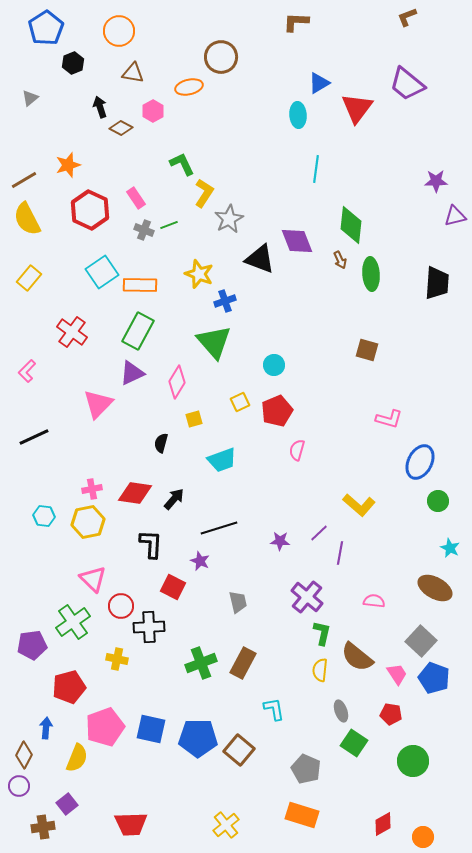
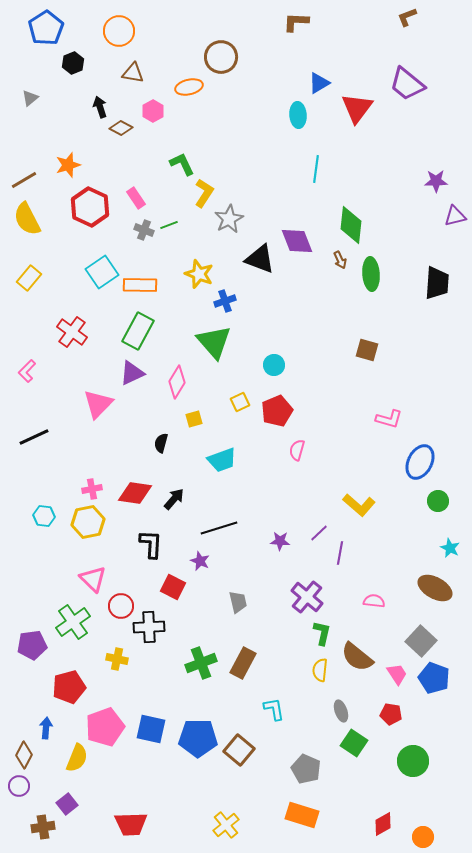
red hexagon at (90, 210): moved 3 px up
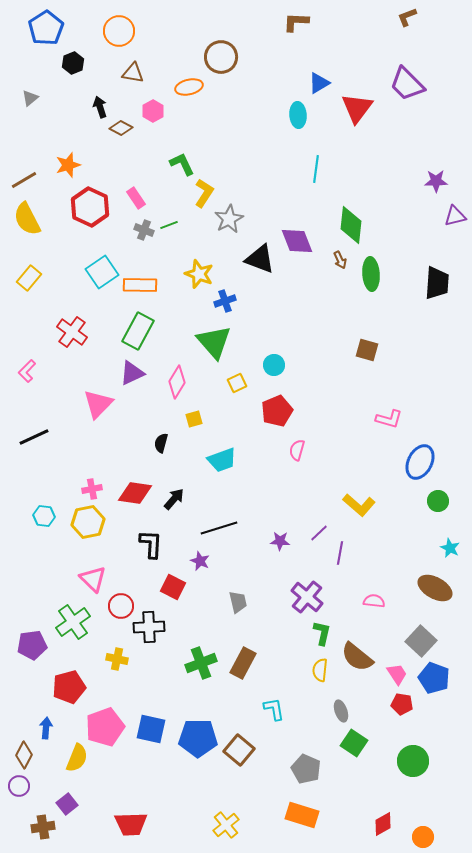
purple trapezoid at (407, 84): rotated 6 degrees clockwise
yellow square at (240, 402): moved 3 px left, 19 px up
red pentagon at (391, 714): moved 11 px right, 10 px up
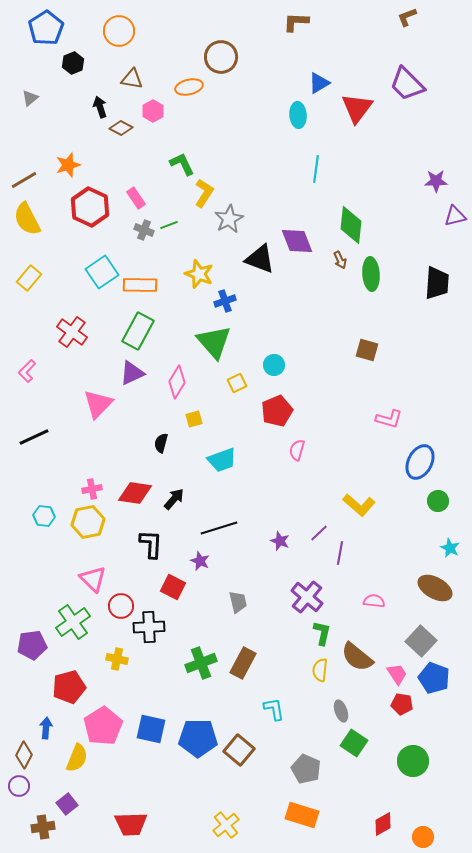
brown triangle at (133, 73): moved 1 px left, 6 px down
purple star at (280, 541): rotated 18 degrees clockwise
pink pentagon at (105, 727): moved 2 px left, 1 px up; rotated 12 degrees counterclockwise
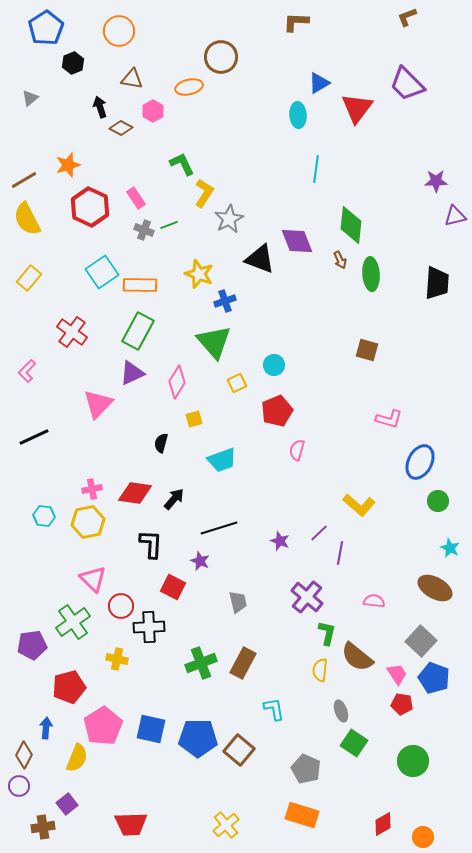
green L-shape at (322, 633): moved 5 px right
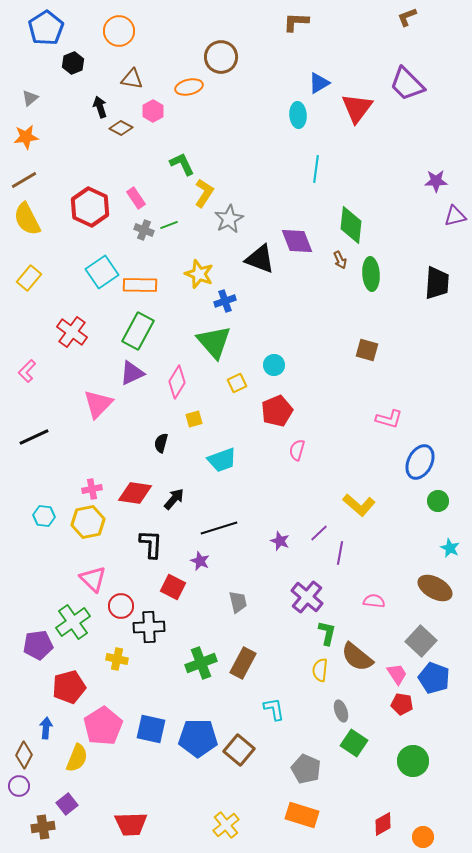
orange star at (68, 165): moved 42 px left, 28 px up; rotated 10 degrees clockwise
purple pentagon at (32, 645): moved 6 px right
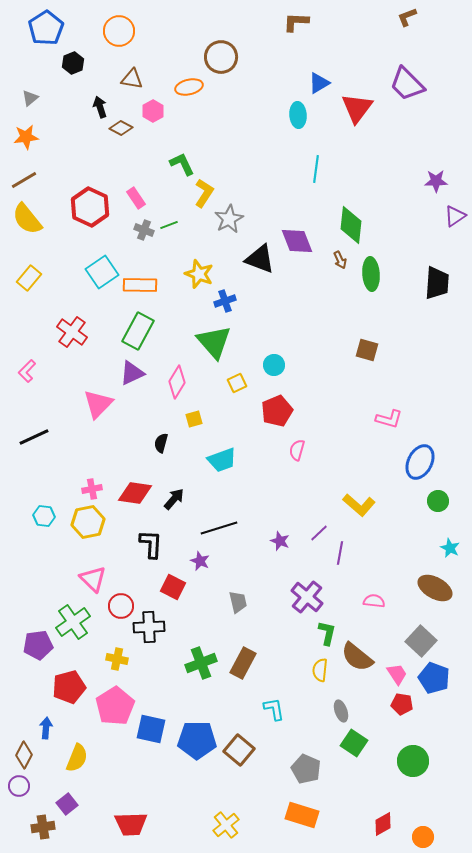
purple triangle at (455, 216): rotated 20 degrees counterclockwise
yellow semicircle at (27, 219): rotated 12 degrees counterclockwise
pink pentagon at (103, 726): moved 12 px right, 20 px up
blue pentagon at (198, 738): moved 1 px left, 2 px down
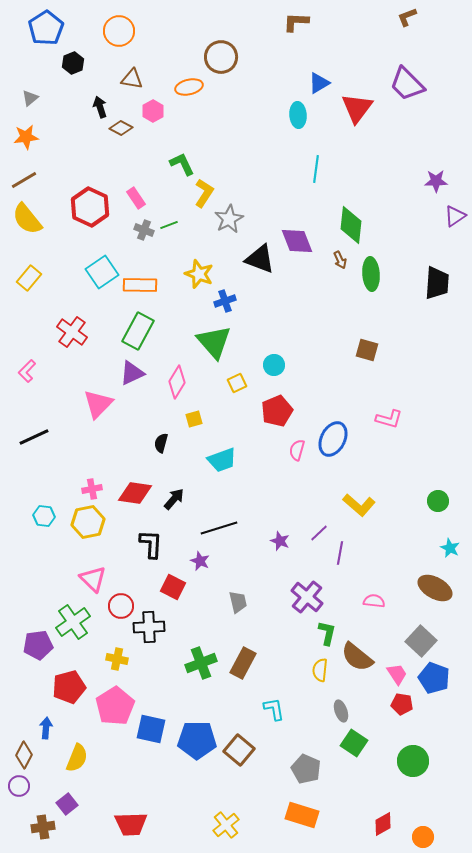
blue ellipse at (420, 462): moved 87 px left, 23 px up
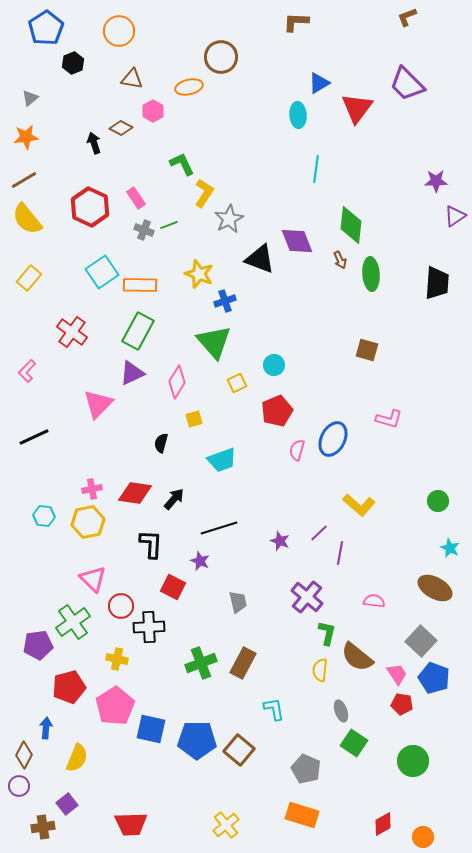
black arrow at (100, 107): moved 6 px left, 36 px down
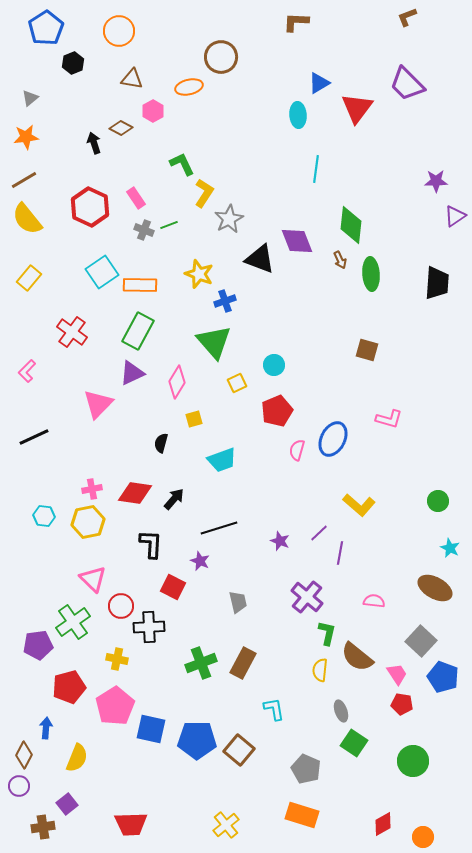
blue pentagon at (434, 678): moved 9 px right, 1 px up
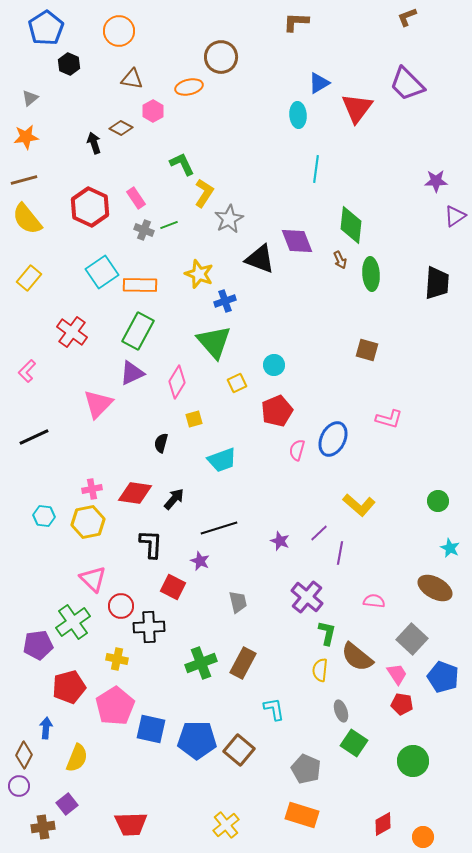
black hexagon at (73, 63): moved 4 px left, 1 px down; rotated 15 degrees counterclockwise
brown line at (24, 180): rotated 16 degrees clockwise
gray square at (421, 641): moved 9 px left, 2 px up
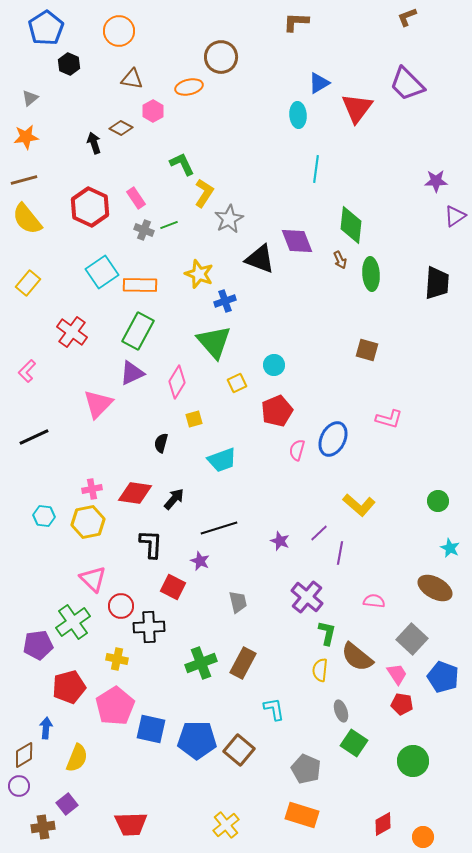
yellow rectangle at (29, 278): moved 1 px left, 5 px down
brown diamond at (24, 755): rotated 32 degrees clockwise
